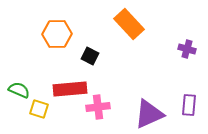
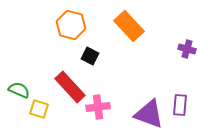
orange rectangle: moved 2 px down
orange hexagon: moved 14 px right, 9 px up; rotated 16 degrees clockwise
red rectangle: moved 2 px up; rotated 52 degrees clockwise
purple rectangle: moved 9 px left
purple triangle: rotated 44 degrees clockwise
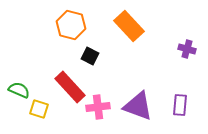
purple triangle: moved 11 px left, 8 px up
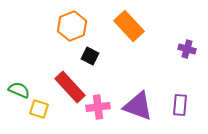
orange hexagon: moved 1 px right, 1 px down; rotated 24 degrees clockwise
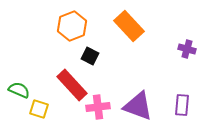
red rectangle: moved 2 px right, 2 px up
purple rectangle: moved 2 px right
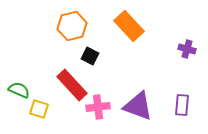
orange hexagon: rotated 8 degrees clockwise
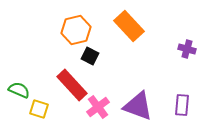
orange hexagon: moved 4 px right, 4 px down
pink cross: rotated 30 degrees counterclockwise
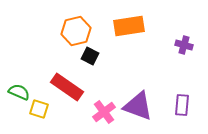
orange rectangle: rotated 56 degrees counterclockwise
orange hexagon: moved 1 px down
purple cross: moved 3 px left, 4 px up
red rectangle: moved 5 px left, 2 px down; rotated 12 degrees counterclockwise
green semicircle: moved 2 px down
pink cross: moved 6 px right, 5 px down
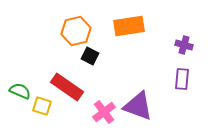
green semicircle: moved 1 px right, 1 px up
purple rectangle: moved 26 px up
yellow square: moved 3 px right, 3 px up
